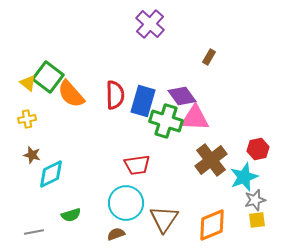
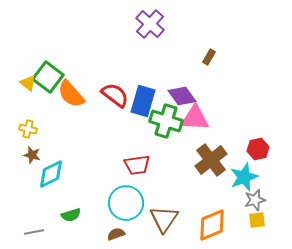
red semicircle: rotated 52 degrees counterclockwise
yellow cross: moved 1 px right, 10 px down; rotated 24 degrees clockwise
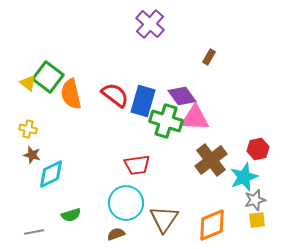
orange semicircle: rotated 28 degrees clockwise
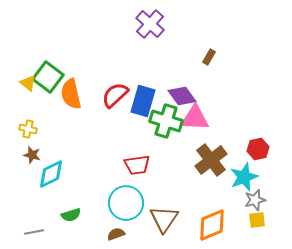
red semicircle: rotated 80 degrees counterclockwise
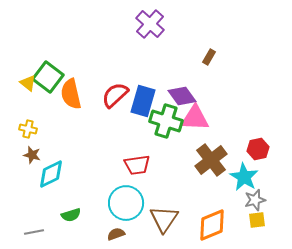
cyan star: rotated 20 degrees counterclockwise
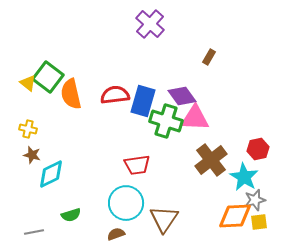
red semicircle: rotated 36 degrees clockwise
yellow square: moved 2 px right, 2 px down
orange diamond: moved 23 px right, 9 px up; rotated 20 degrees clockwise
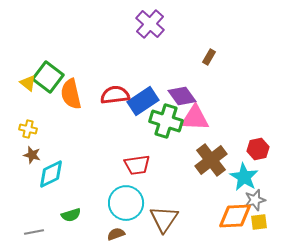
blue rectangle: rotated 40 degrees clockwise
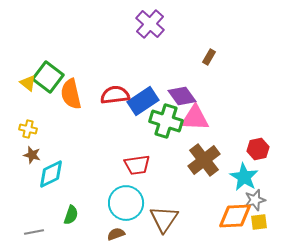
brown cross: moved 7 px left
green semicircle: rotated 54 degrees counterclockwise
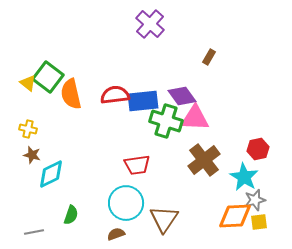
blue rectangle: rotated 28 degrees clockwise
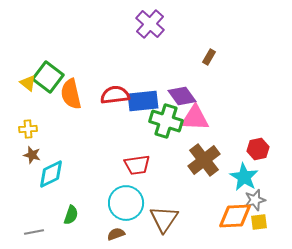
yellow cross: rotated 18 degrees counterclockwise
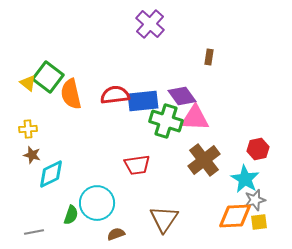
brown rectangle: rotated 21 degrees counterclockwise
cyan star: moved 1 px right, 2 px down
cyan circle: moved 29 px left
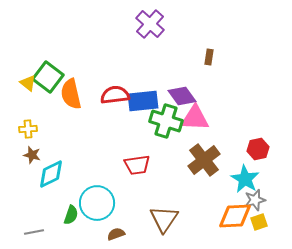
yellow square: rotated 12 degrees counterclockwise
